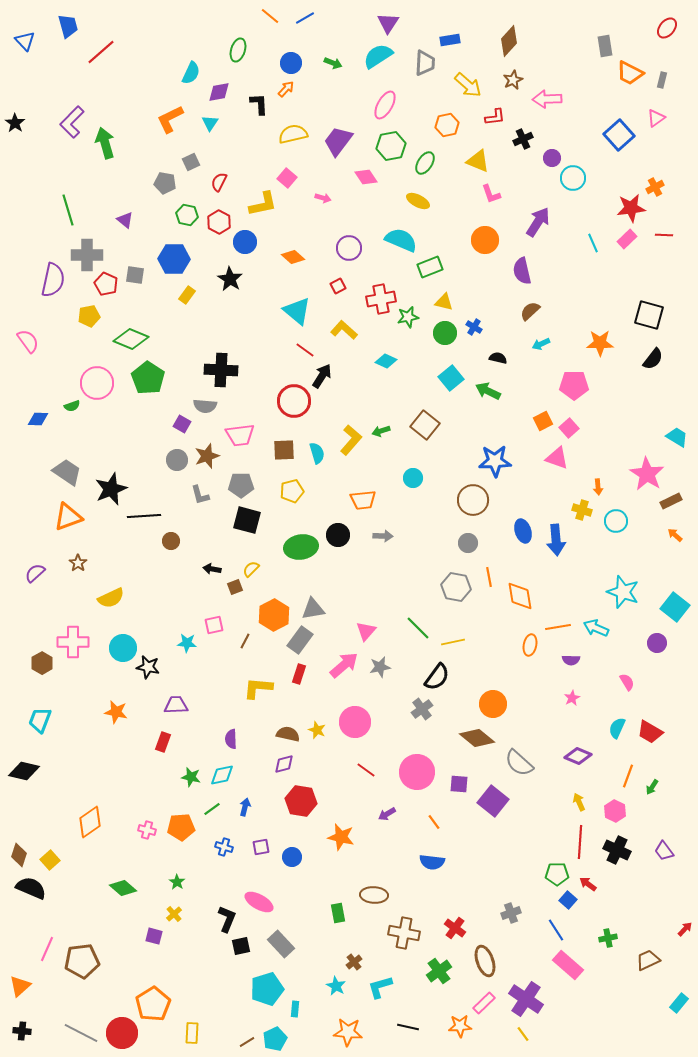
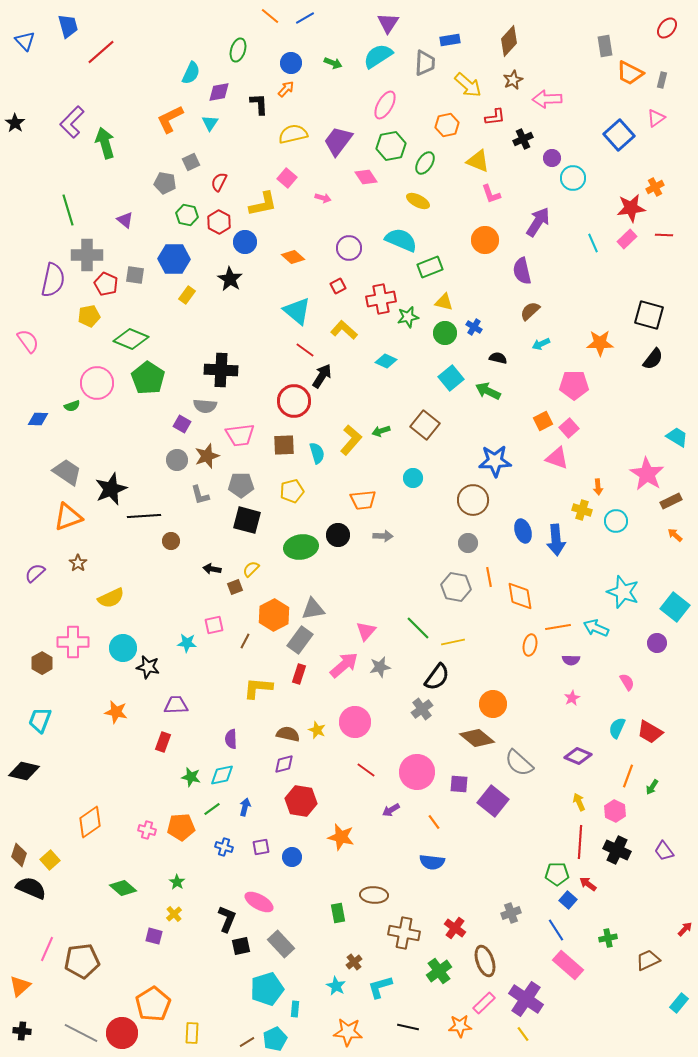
brown square at (284, 450): moved 5 px up
purple arrow at (387, 814): moved 4 px right, 4 px up
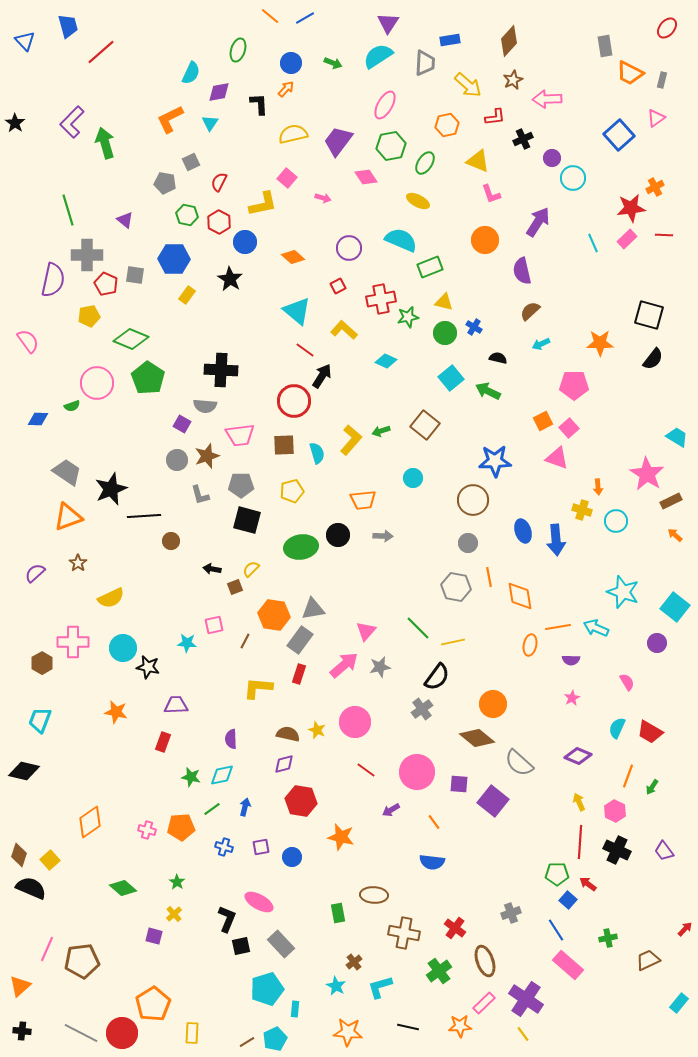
orange hexagon at (274, 615): rotated 24 degrees counterclockwise
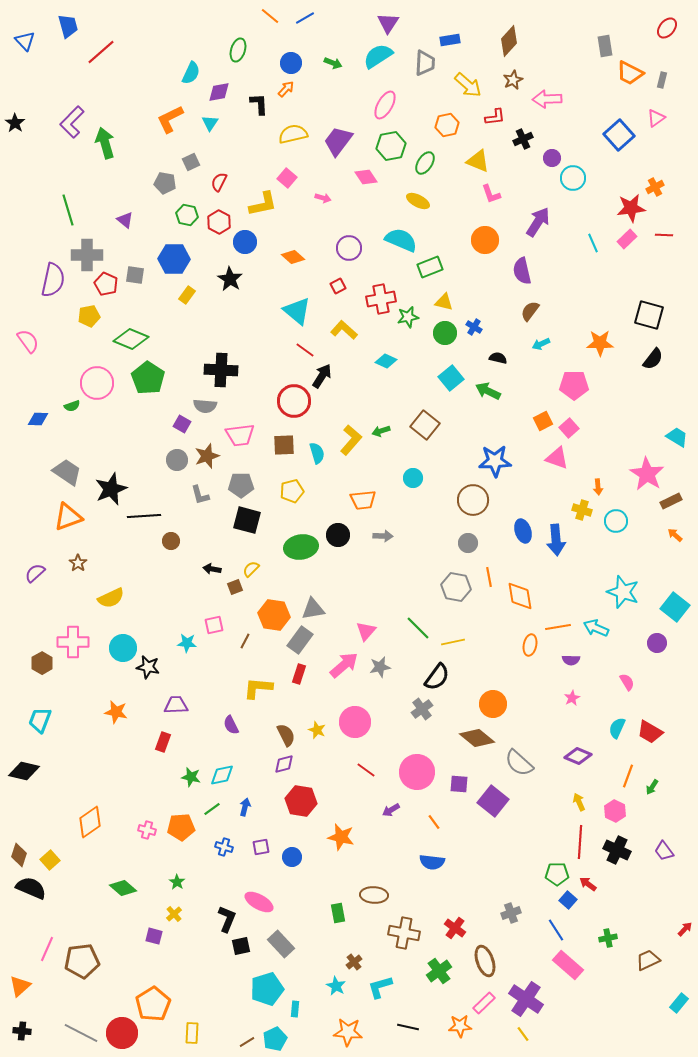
brown semicircle at (530, 311): rotated 10 degrees counterclockwise
brown semicircle at (288, 734): moved 2 px left, 1 px down; rotated 50 degrees clockwise
purple semicircle at (231, 739): moved 14 px up; rotated 24 degrees counterclockwise
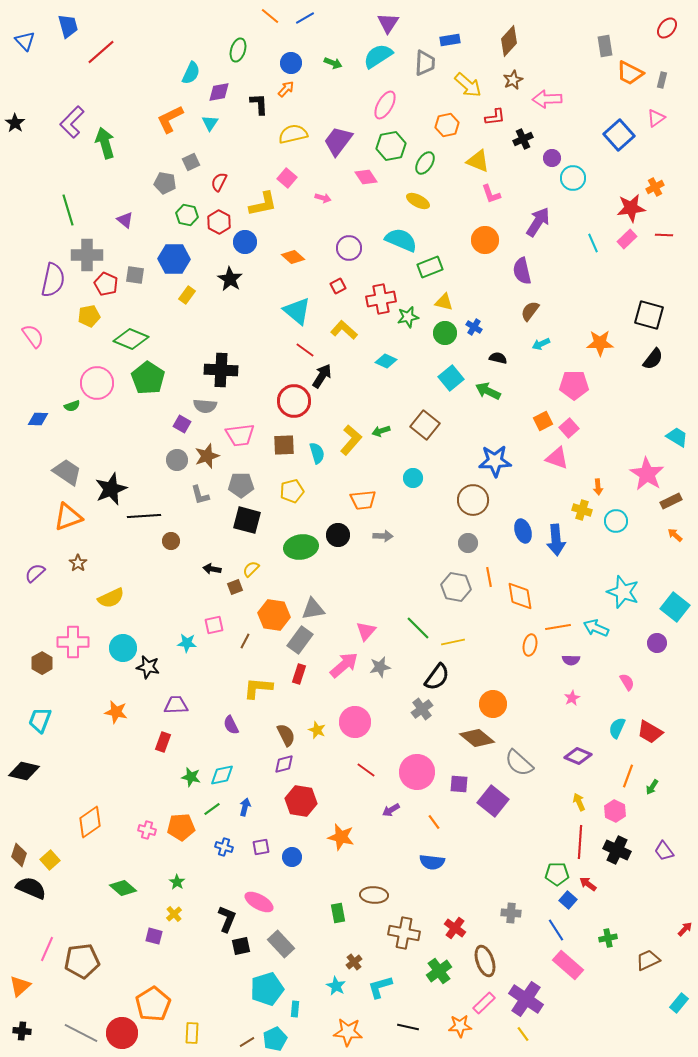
pink semicircle at (28, 341): moved 5 px right, 5 px up
gray cross at (511, 913): rotated 24 degrees clockwise
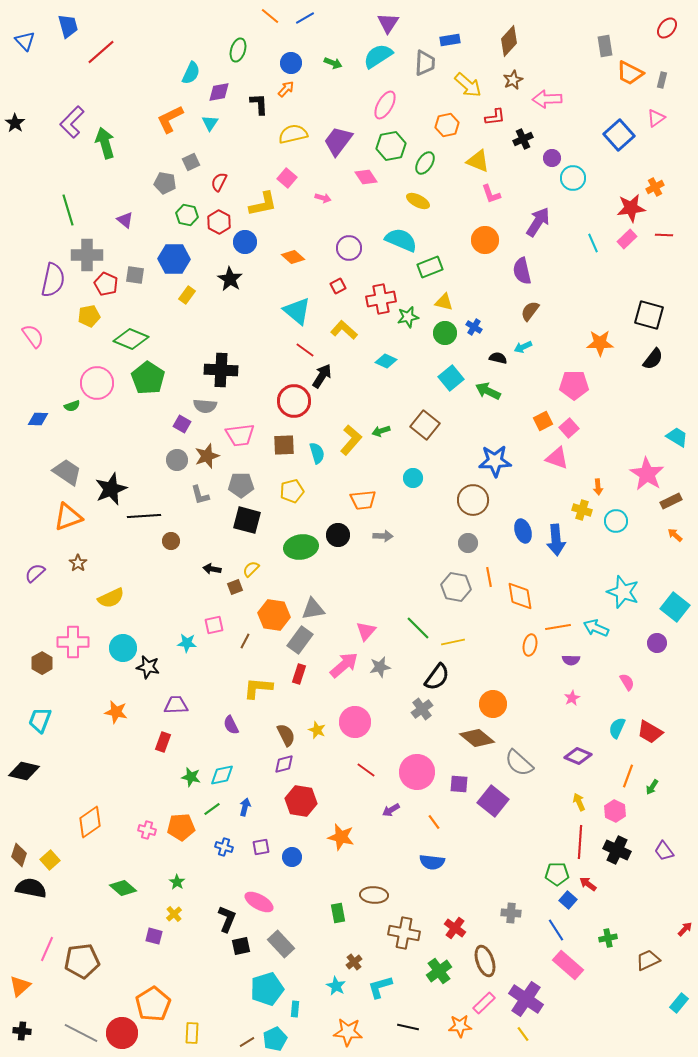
cyan arrow at (541, 344): moved 18 px left, 3 px down
black semicircle at (31, 888): rotated 12 degrees counterclockwise
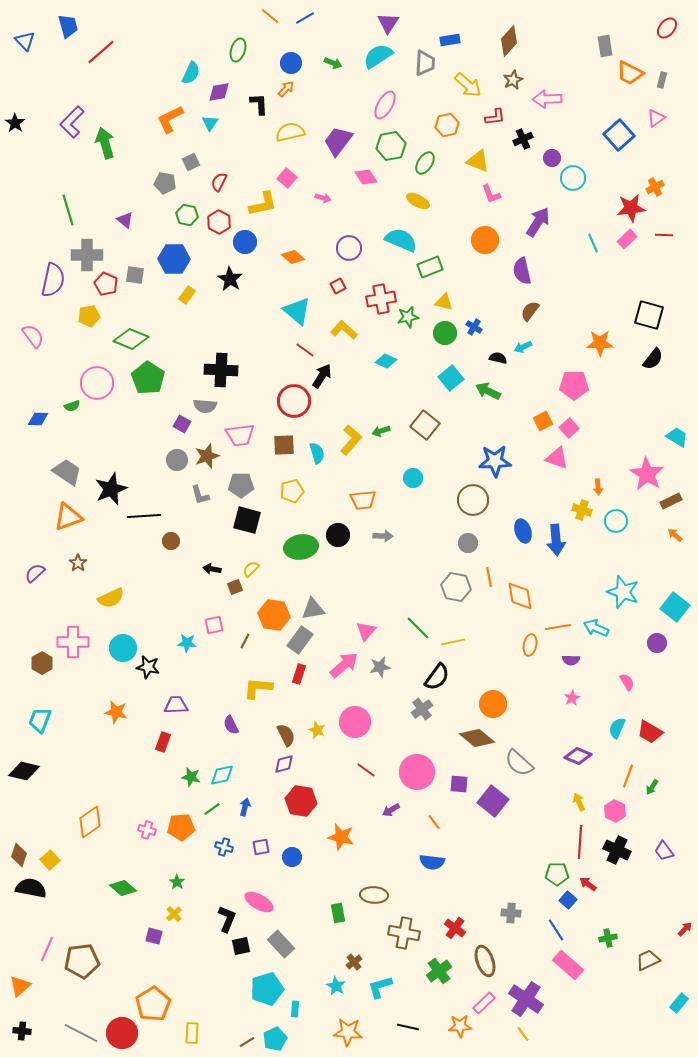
yellow semicircle at (293, 134): moved 3 px left, 2 px up
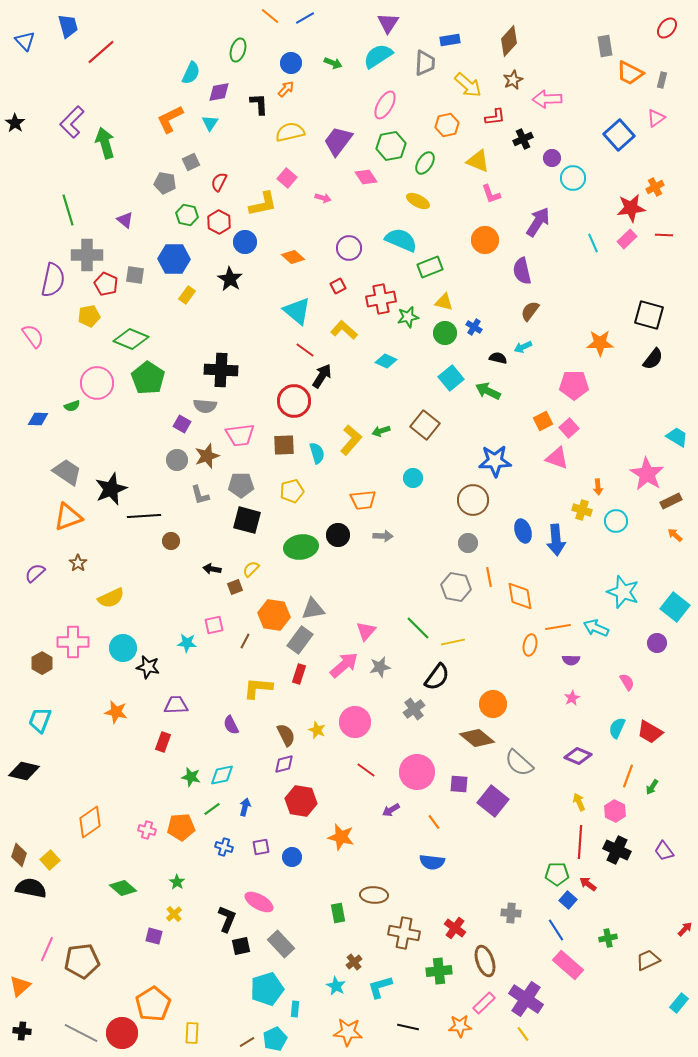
gray cross at (422, 709): moved 8 px left
green cross at (439, 971): rotated 30 degrees clockwise
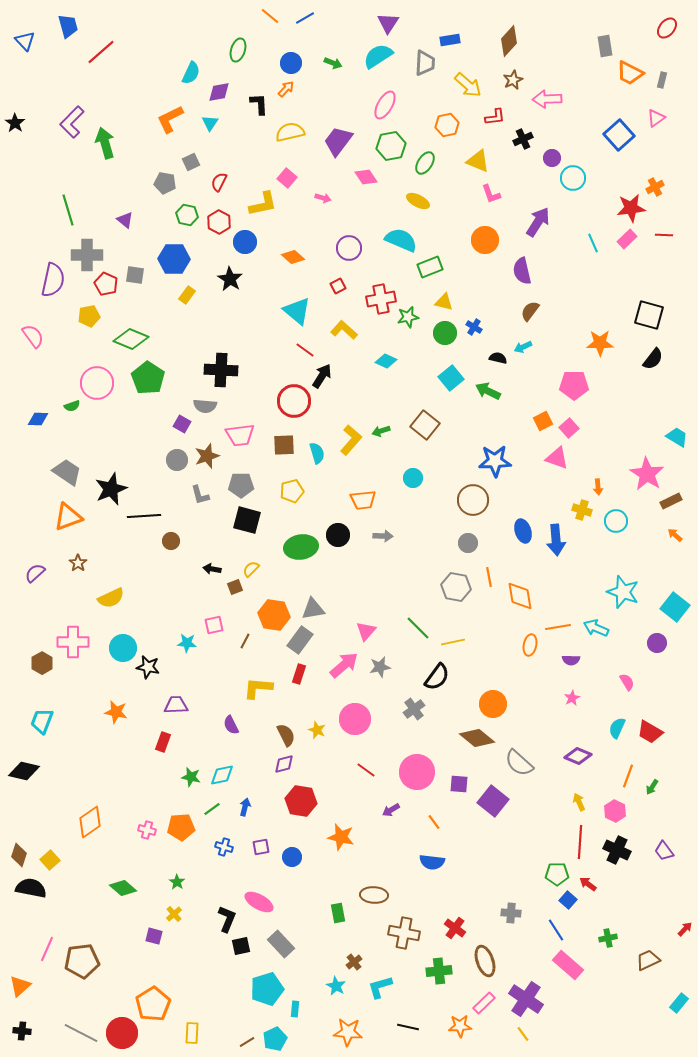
cyan trapezoid at (40, 720): moved 2 px right, 1 px down
pink circle at (355, 722): moved 3 px up
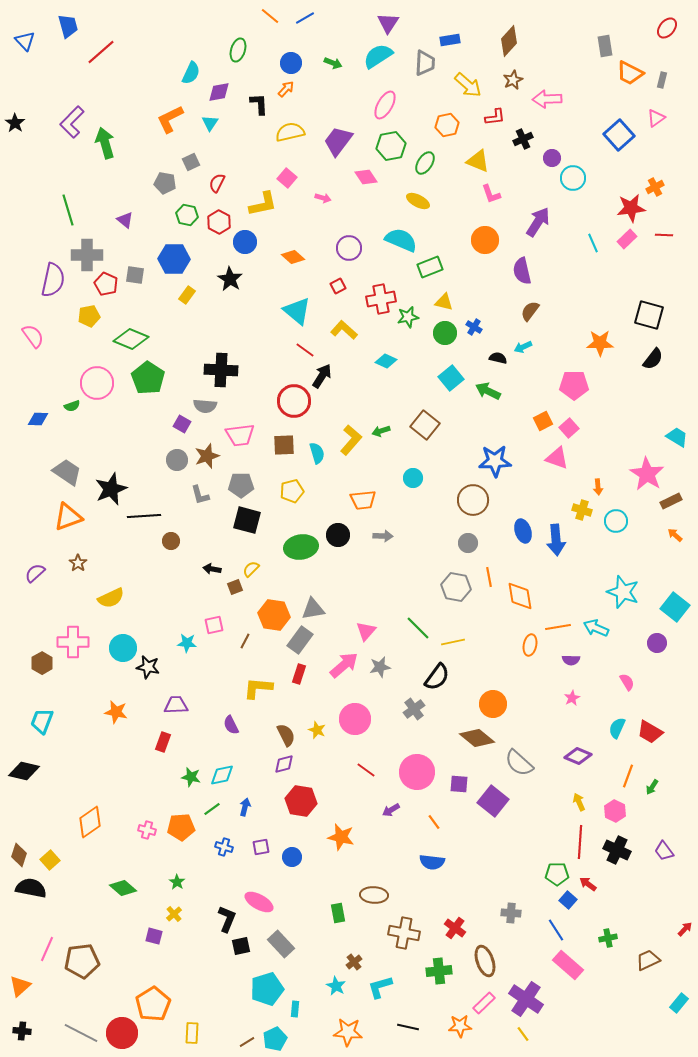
red semicircle at (219, 182): moved 2 px left, 1 px down
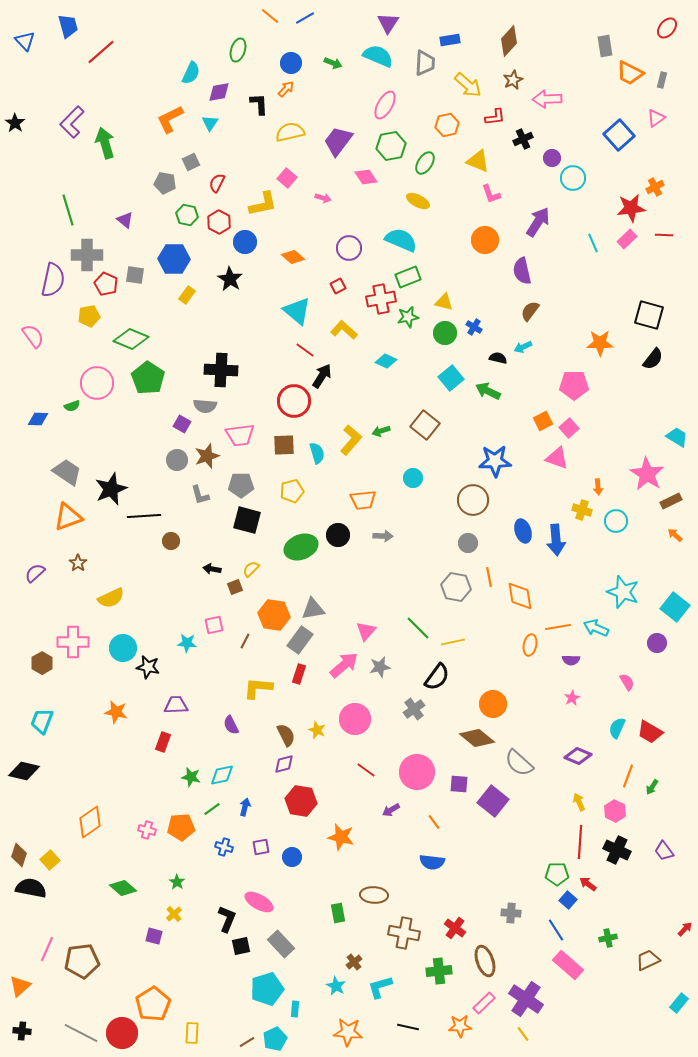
cyan semicircle at (378, 56): rotated 56 degrees clockwise
green rectangle at (430, 267): moved 22 px left, 10 px down
green ellipse at (301, 547): rotated 12 degrees counterclockwise
